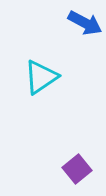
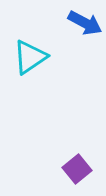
cyan triangle: moved 11 px left, 20 px up
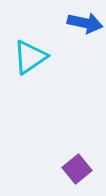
blue arrow: rotated 16 degrees counterclockwise
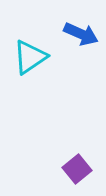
blue arrow: moved 4 px left, 11 px down; rotated 12 degrees clockwise
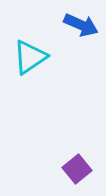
blue arrow: moved 9 px up
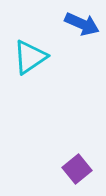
blue arrow: moved 1 px right, 1 px up
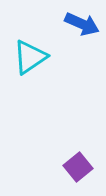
purple square: moved 1 px right, 2 px up
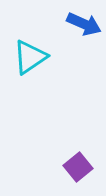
blue arrow: moved 2 px right
